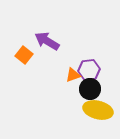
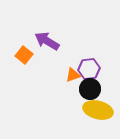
purple hexagon: moved 1 px up
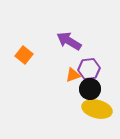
purple arrow: moved 22 px right
yellow ellipse: moved 1 px left, 1 px up
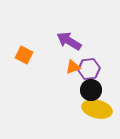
orange square: rotated 12 degrees counterclockwise
orange triangle: moved 8 px up
black circle: moved 1 px right, 1 px down
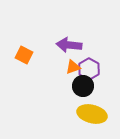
purple arrow: moved 4 px down; rotated 25 degrees counterclockwise
purple hexagon: rotated 25 degrees counterclockwise
black circle: moved 8 px left, 4 px up
yellow ellipse: moved 5 px left, 5 px down
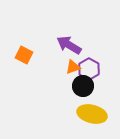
purple arrow: rotated 25 degrees clockwise
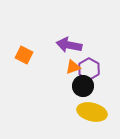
purple arrow: rotated 20 degrees counterclockwise
yellow ellipse: moved 2 px up
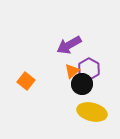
purple arrow: rotated 40 degrees counterclockwise
orange square: moved 2 px right, 26 px down; rotated 12 degrees clockwise
orange triangle: moved 1 px left, 4 px down; rotated 21 degrees counterclockwise
black circle: moved 1 px left, 2 px up
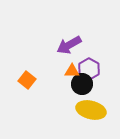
orange triangle: rotated 42 degrees clockwise
orange square: moved 1 px right, 1 px up
yellow ellipse: moved 1 px left, 2 px up
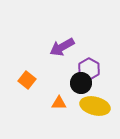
purple arrow: moved 7 px left, 2 px down
orange triangle: moved 13 px left, 32 px down
black circle: moved 1 px left, 1 px up
yellow ellipse: moved 4 px right, 4 px up
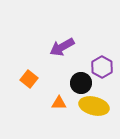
purple hexagon: moved 13 px right, 2 px up
orange square: moved 2 px right, 1 px up
yellow ellipse: moved 1 px left
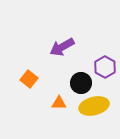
purple hexagon: moved 3 px right
yellow ellipse: rotated 28 degrees counterclockwise
